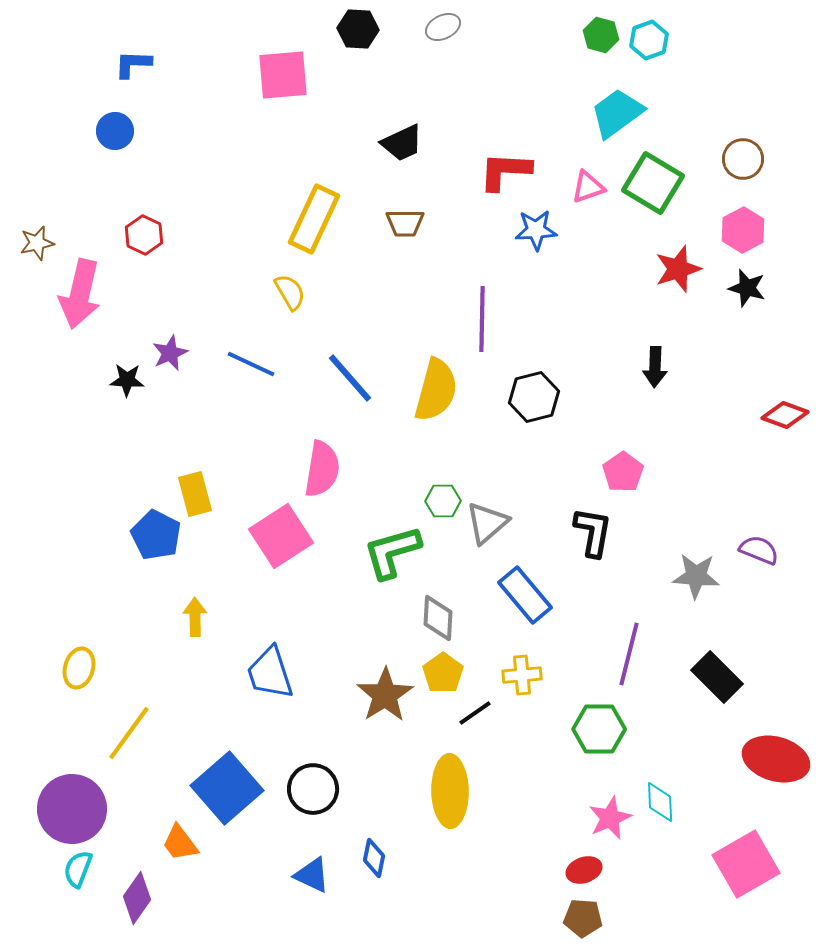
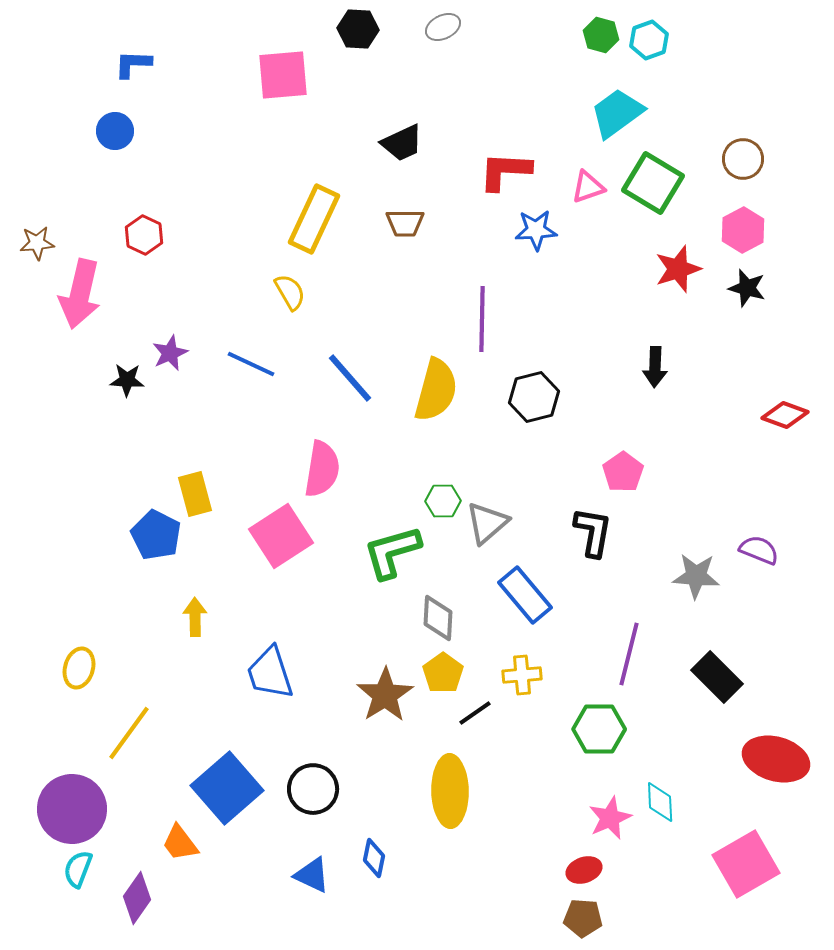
brown star at (37, 243): rotated 8 degrees clockwise
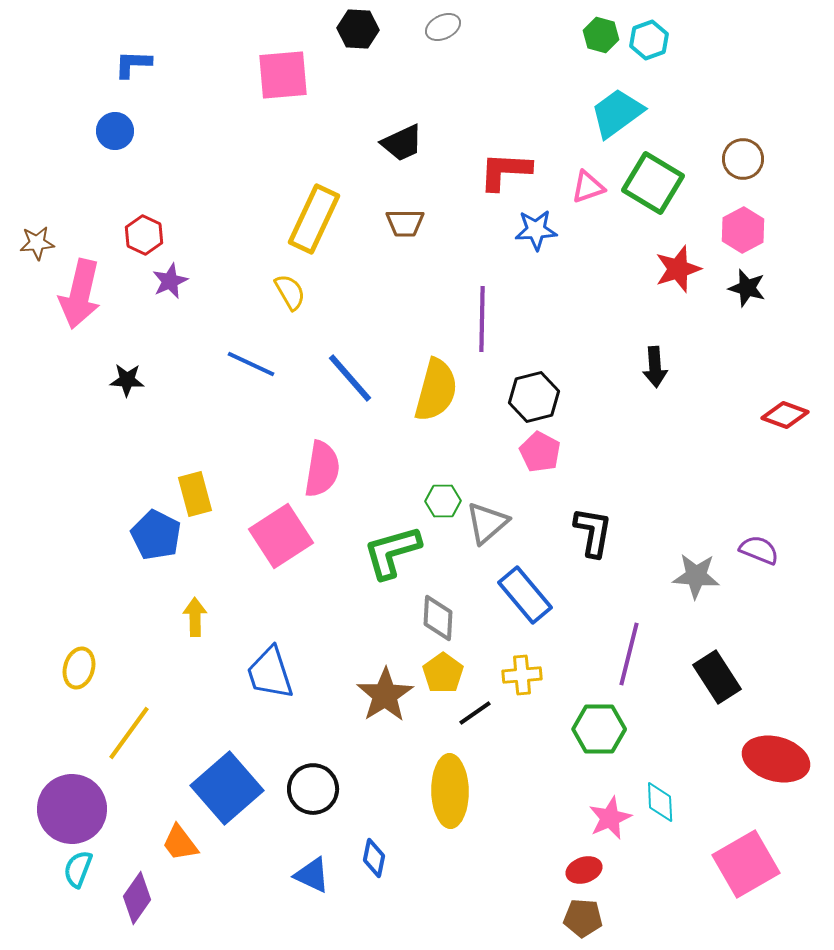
purple star at (170, 353): moved 72 px up
black arrow at (655, 367): rotated 6 degrees counterclockwise
pink pentagon at (623, 472): moved 83 px left, 20 px up; rotated 9 degrees counterclockwise
black rectangle at (717, 677): rotated 12 degrees clockwise
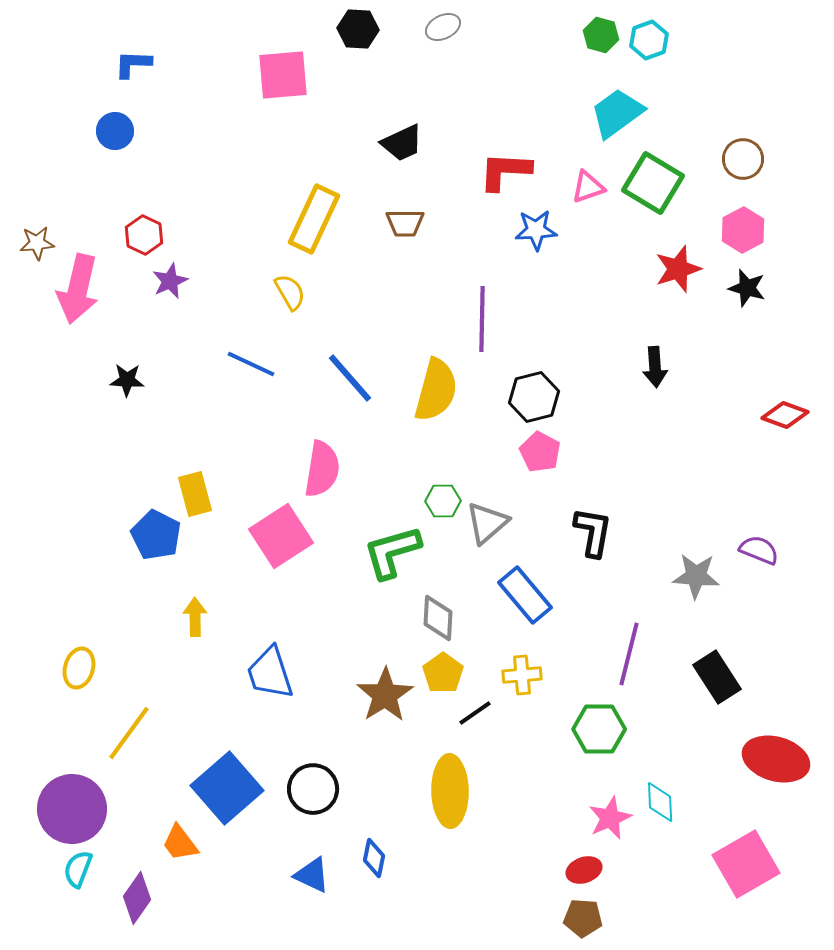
pink arrow at (80, 294): moved 2 px left, 5 px up
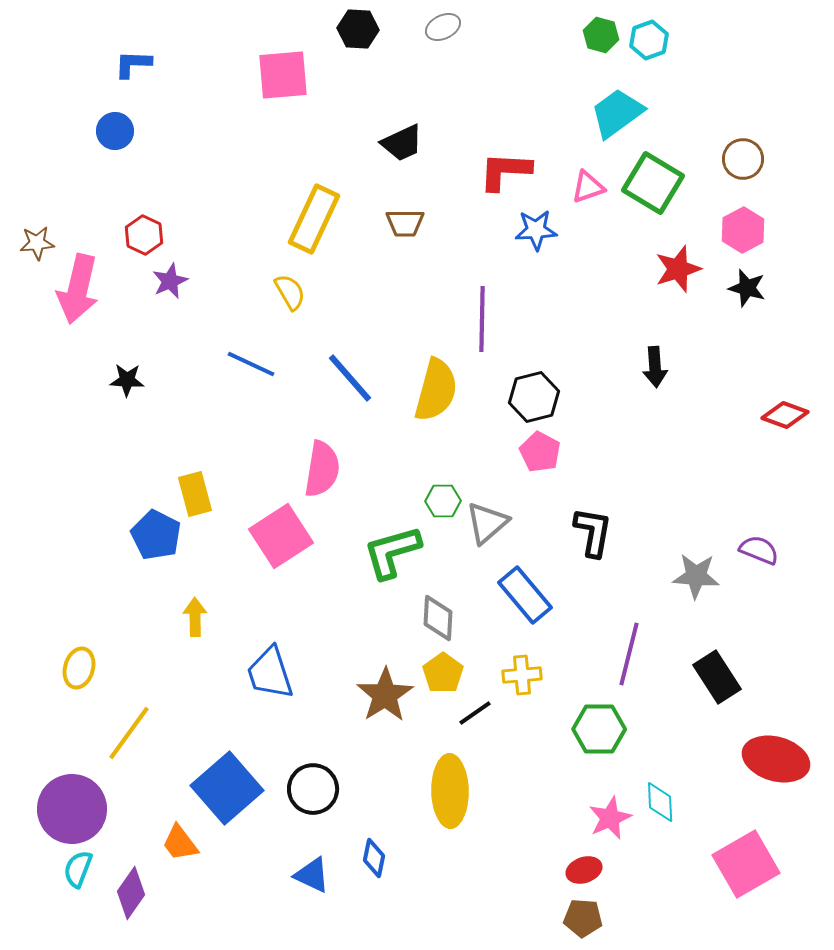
purple diamond at (137, 898): moved 6 px left, 5 px up
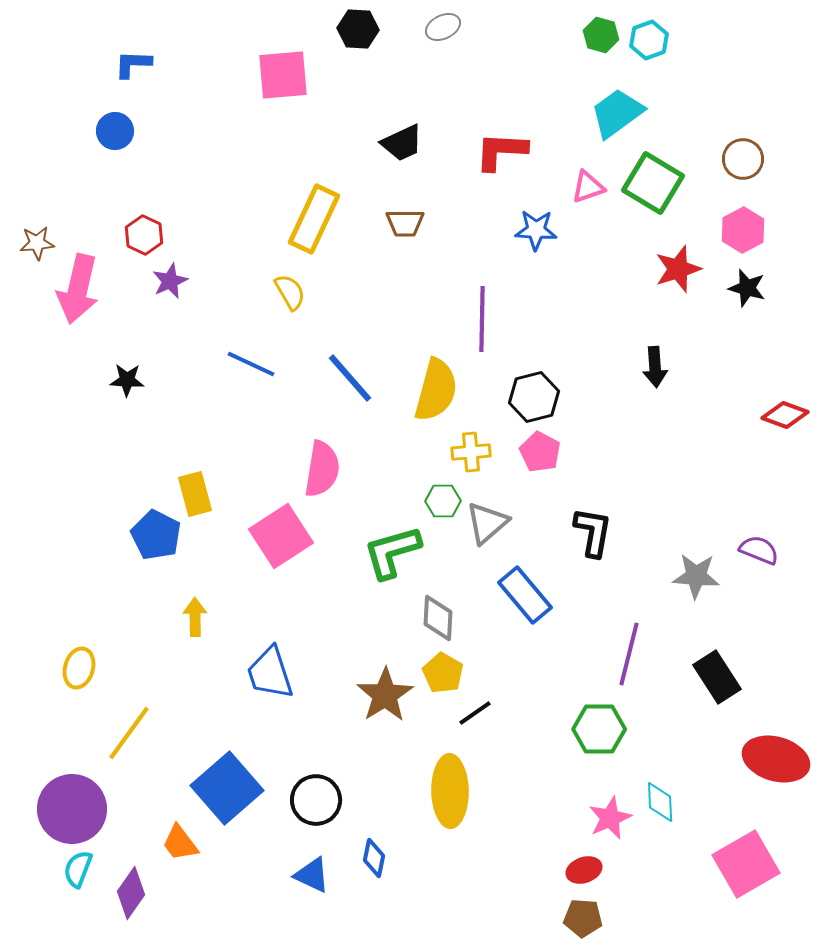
red L-shape at (505, 171): moved 4 px left, 20 px up
blue star at (536, 230): rotated 6 degrees clockwise
yellow pentagon at (443, 673): rotated 6 degrees counterclockwise
yellow cross at (522, 675): moved 51 px left, 223 px up
black circle at (313, 789): moved 3 px right, 11 px down
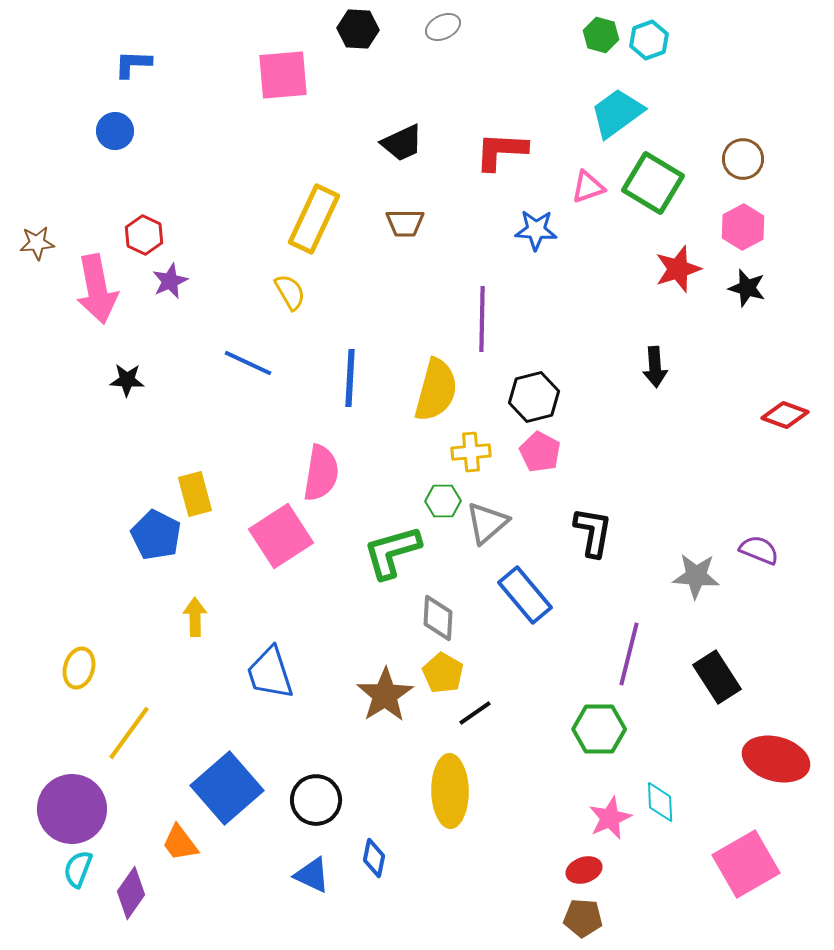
pink hexagon at (743, 230): moved 3 px up
pink arrow at (78, 289): moved 19 px right; rotated 24 degrees counterclockwise
blue line at (251, 364): moved 3 px left, 1 px up
blue line at (350, 378): rotated 44 degrees clockwise
pink semicircle at (322, 469): moved 1 px left, 4 px down
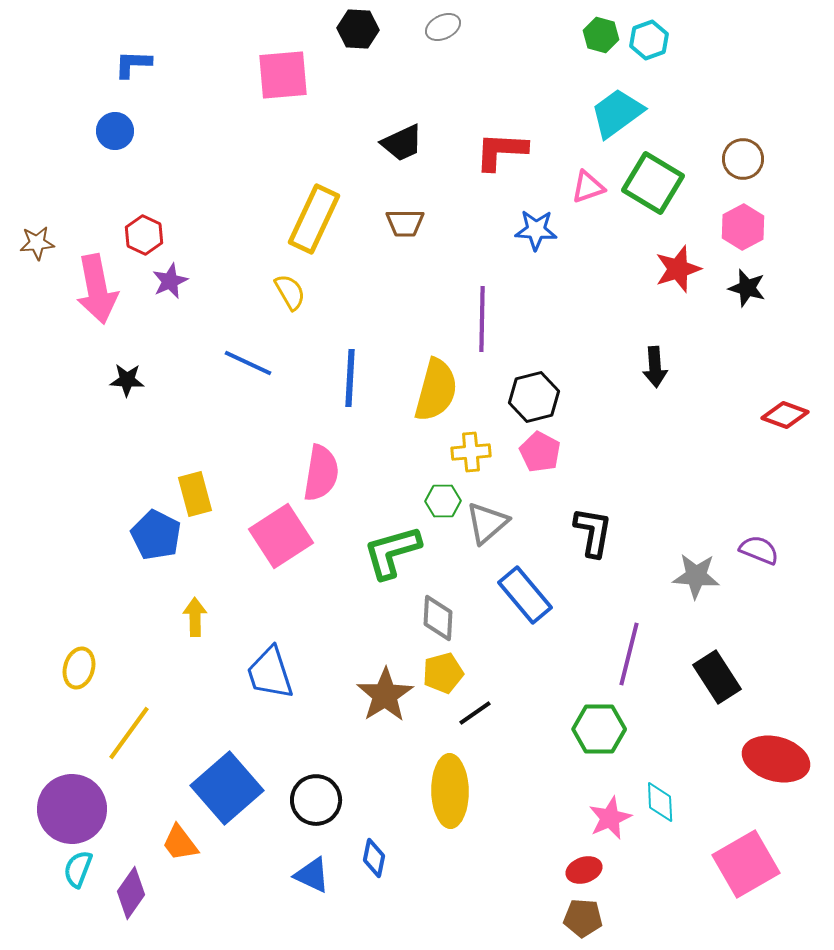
yellow pentagon at (443, 673): rotated 27 degrees clockwise
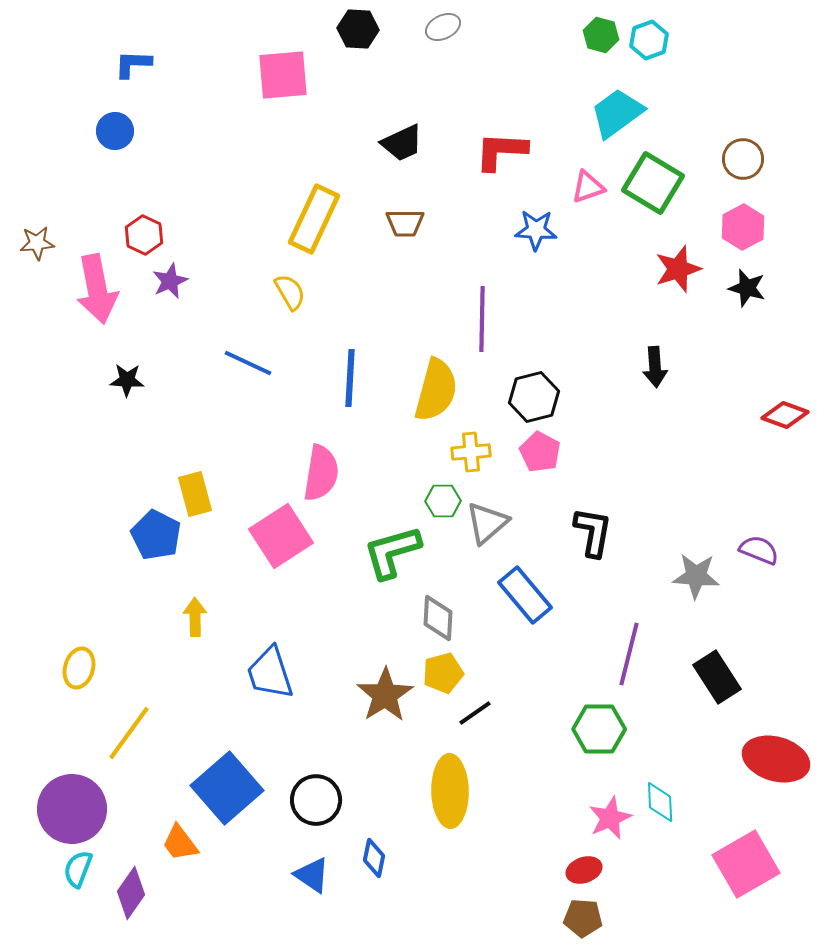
blue triangle at (312, 875): rotated 9 degrees clockwise
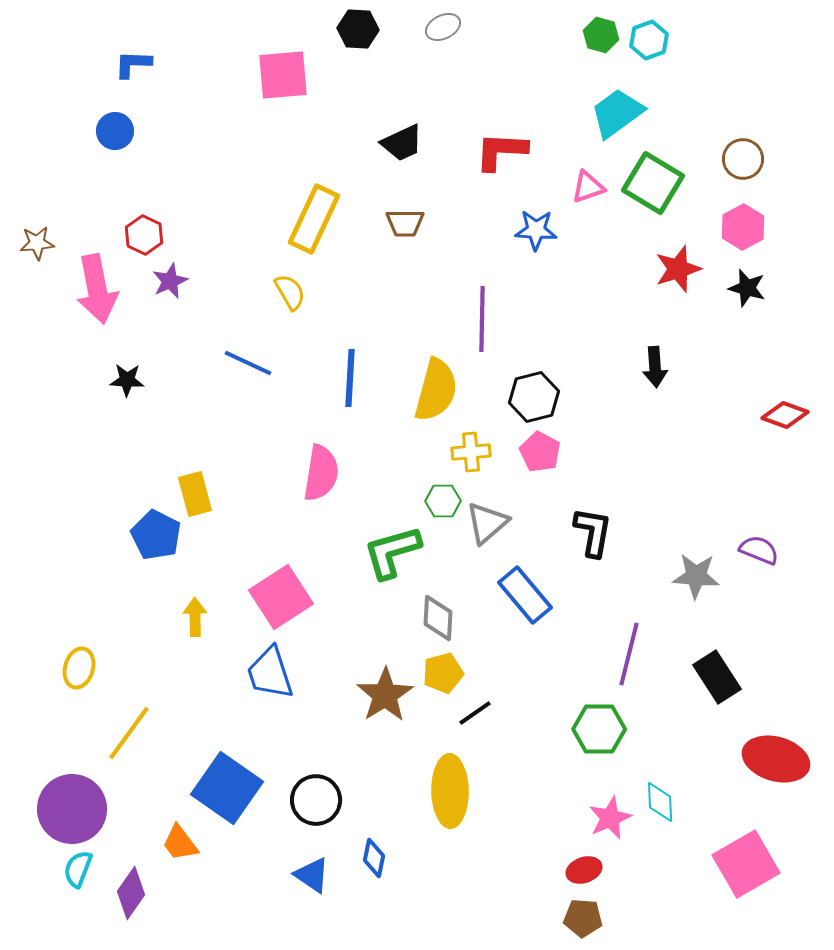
pink square at (281, 536): moved 61 px down
blue square at (227, 788): rotated 14 degrees counterclockwise
